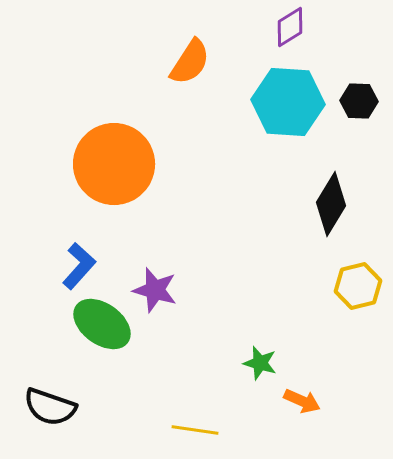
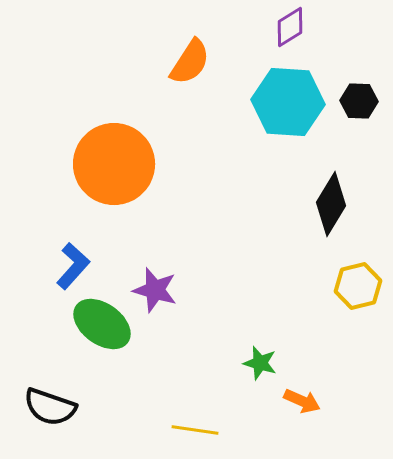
blue L-shape: moved 6 px left
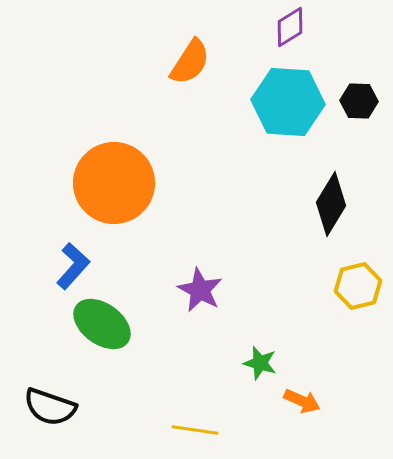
orange circle: moved 19 px down
purple star: moved 45 px right; rotated 12 degrees clockwise
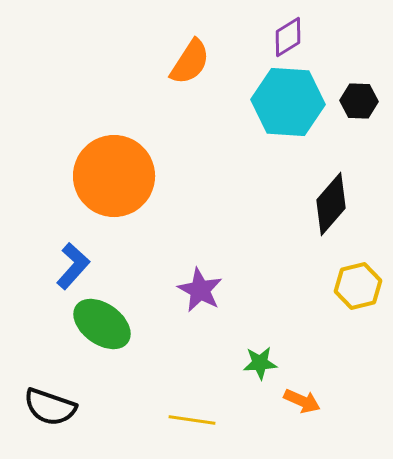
purple diamond: moved 2 px left, 10 px down
orange circle: moved 7 px up
black diamond: rotated 10 degrees clockwise
green star: rotated 20 degrees counterclockwise
yellow line: moved 3 px left, 10 px up
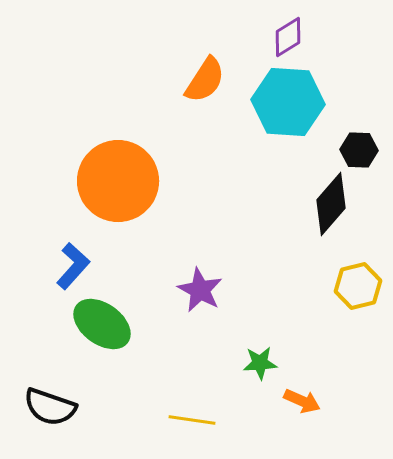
orange semicircle: moved 15 px right, 18 px down
black hexagon: moved 49 px down
orange circle: moved 4 px right, 5 px down
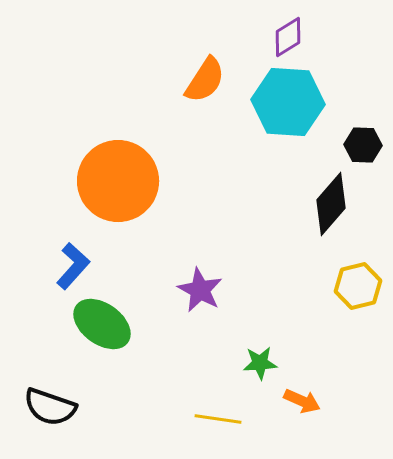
black hexagon: moved 4 px right, 5 px up
yellow line: moved 26 px right, 1 px up
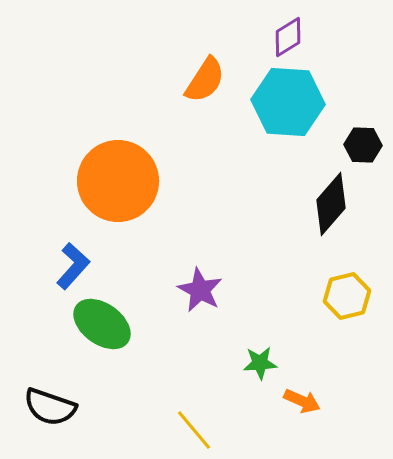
yellow hexagon: moved 11 px left, 10 px down
yellow line: moved 24 px left, 11 px down; rotated 42 degrees clockwise
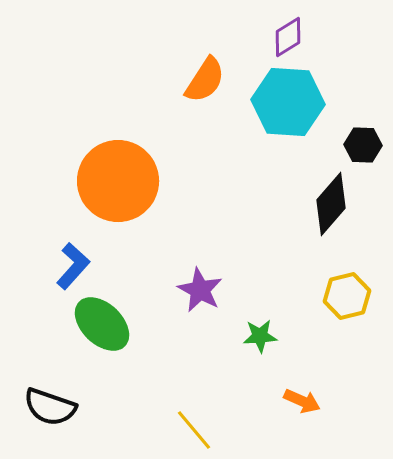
green ellipse: rotated 8 degrees clockwise
green star: moved 27 px up
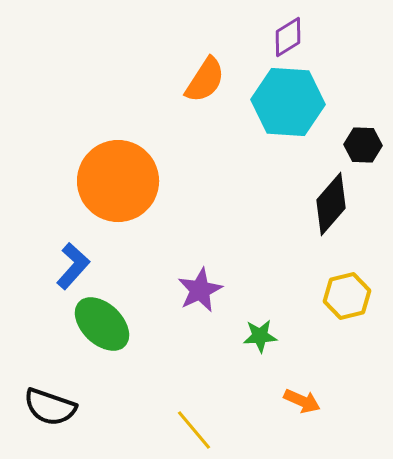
purple star: rotated 18 degrees clockwise
